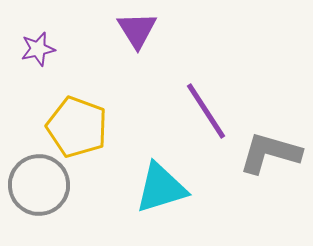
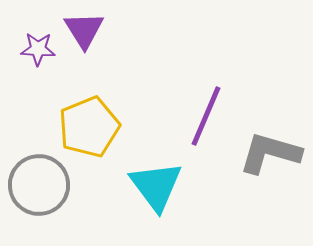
purple triangle: moved 53 px left
purple star: rotated 16 degrees clockwise
purple line: moved 5 px down; rotated 56 degrees clockwise
yellow pentagon: moved 12 px right; rotated 30 degrees clockwise
cyan triangle: moved 5 px left, 2 px up; rotated 50 degrees counterclockwise
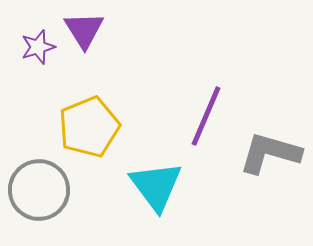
purple star: moved 2 px up; rotated 20 degrees counterclockwise
gray circle: moved 5 px down
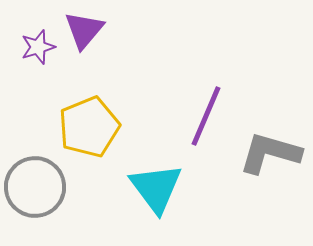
purple triangle: rotated 12 degrees clockwise
cyan triangle: moved 2 px down
gray circle: moved 4 px left, 3 px up
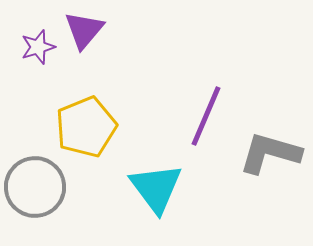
yellow pentagon: moved 3 px left
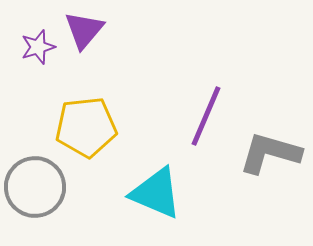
yellow pentagon: rotated 16 degrees clockwise
cyan triangle: moved 5 px down; rotated 30 degrees counterclockwise
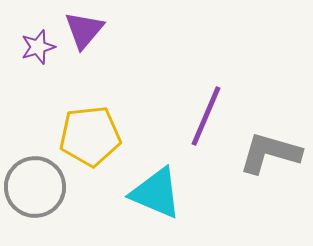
yellow pentagon: moved 4 px right, 9 px down
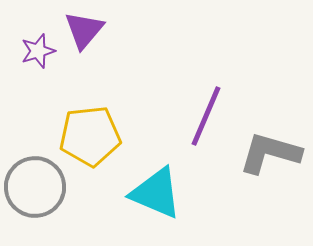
purple star: moved 4 px down
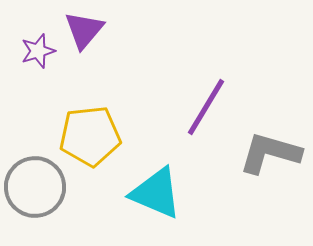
purple line: moved 9 px up; rotated 8 degrees clockwise
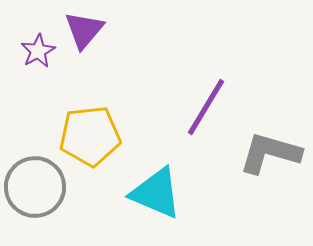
purple star: rotated 12 degrees counterclockwise
